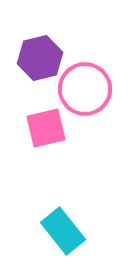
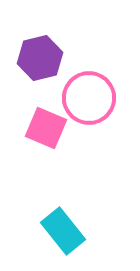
pink circle: moved 4 px right, 9 px down
pink square: rotated 36 degrees clockwise
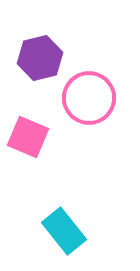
pink square: moved 18 px left, 9 px down
cyan rectangle: moved 1 px right
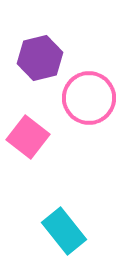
pink square: rotated 15 degrees clockwise
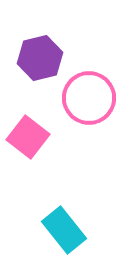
cyan rectangle: moved 1 px up
